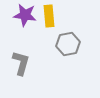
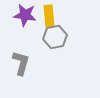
gray hexagon: moved 13 px left, 7 px up
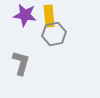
gray hexagon: moved 1 px left, 3 px up
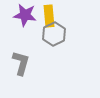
gray hexagon: rotated 15 degrees counterclockwise
